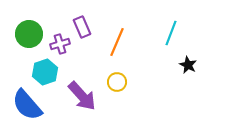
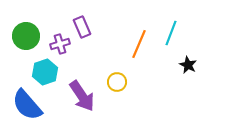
green circle: moved 3 px left, 2 px down
orange line: moved 22 px right, 2 px down
purple arrow: rotated 8 degrees clockwise
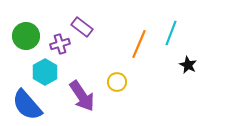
purple rectangle: rotated 30 degrees counterclockwise
cyan hexagon: rotated 10 degrees counterclockwise
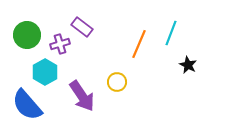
green circle: moved 1 px right, 1 px up
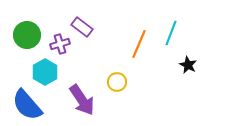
purple arrow: moved 4 px down
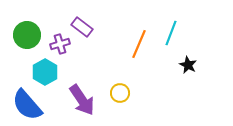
yellow circle: moved 3 px right, 11 px down
